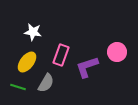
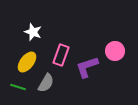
white star: rotated 12 degrees clockwise
pink circle: moved 2 px left, 1 px up
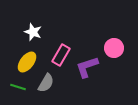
pink circle: moved 1 px left, 3 px up
pink rectangle: rotated 10 degrees clockwise
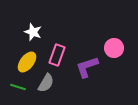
pink rectangle: moved 4 px left; rotated 10 degrees counterclockwise
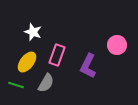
pink circle: moved 3 px right, 3 px up
purple L-shape: moved 1 px right, 1 px up; rotated 45 degrees counterclockwise
green line: moved 2 px left, 2 px up
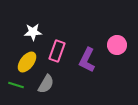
white star: rotated 24 degrees counterclockwise
pink rectangle: moved 4 px up
purple L-shape: moved 1 px left, 6 px up
gray semicircle: moved 1 px down
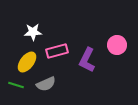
pink rectangle: rotated 55 degrees clockwise
gray semicircle: rotated 36 degrees clockwise
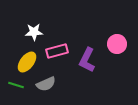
white star: moved 1 px right
pink circle: moved 1 px up
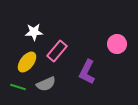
pink rectangle: rotated 35 degrees counterclockwise
purple L-shape: moved 12 px down
green line: moved 2 px right, 2 px down
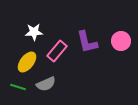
pink circle: moved 4 px right, 3 px up
purple L-shape: moved 30 px up; rotated 40 degrees counterclockwise
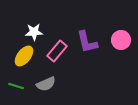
pink circle: moved 1 px up
yellow ellipse: moved 3 px left, 6 px up
green line: moved 2 px left, 1 px up
